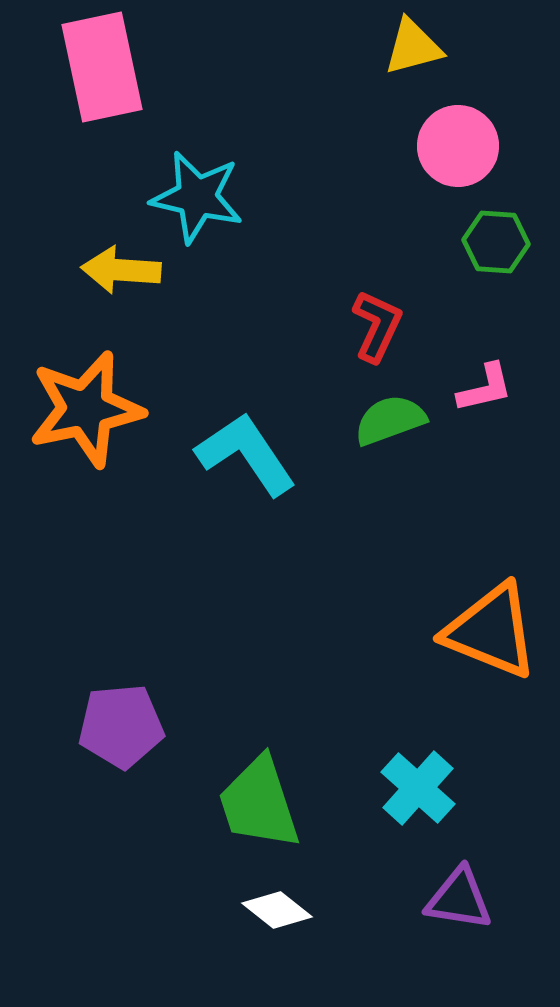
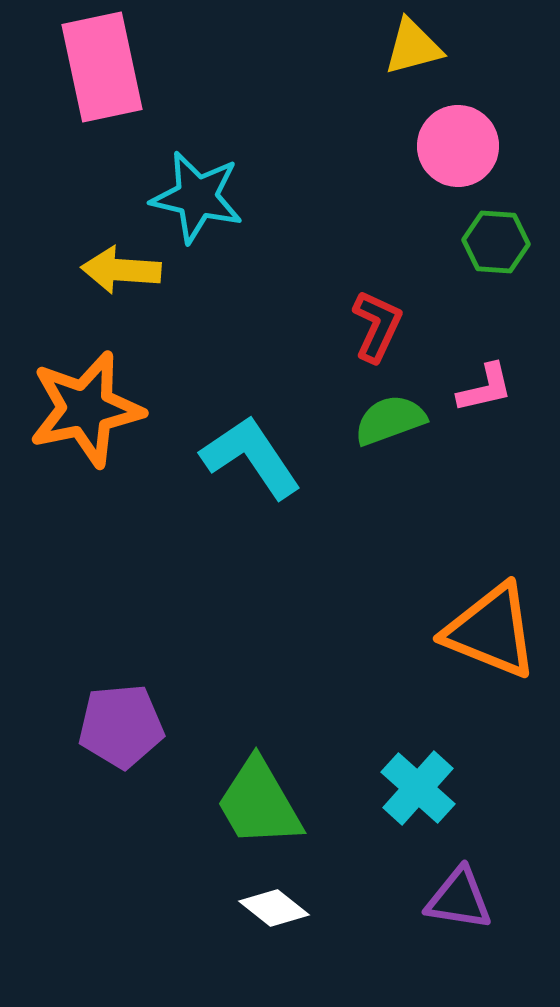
cyan L-shape: moved 5 px right, 3 px down
green trapezoid: rotated 12 degrees counterclockwise
white diamond: moved 3 px left, 2 px up
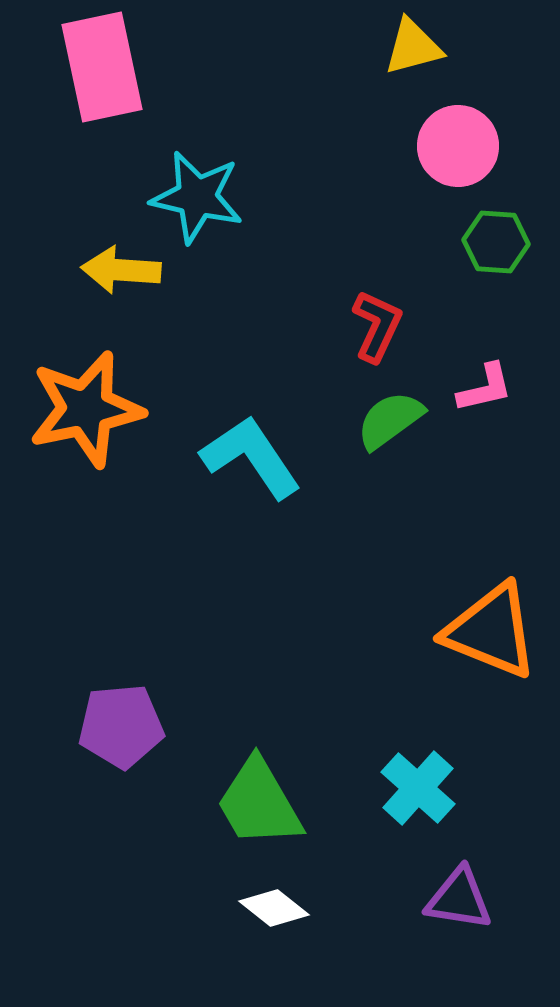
green semicircle: rotated 16 degrees counterclockwise
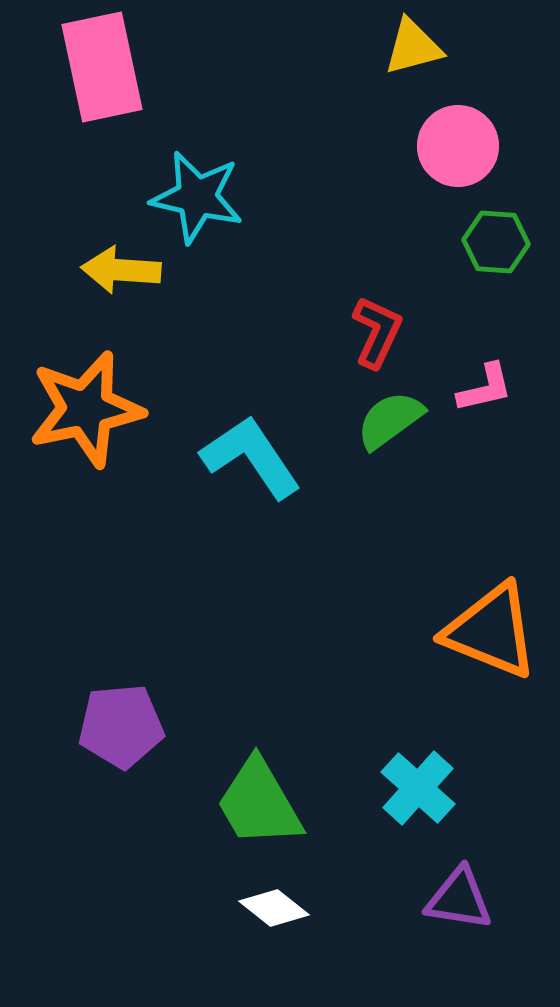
red L-shape: moved 6 px down
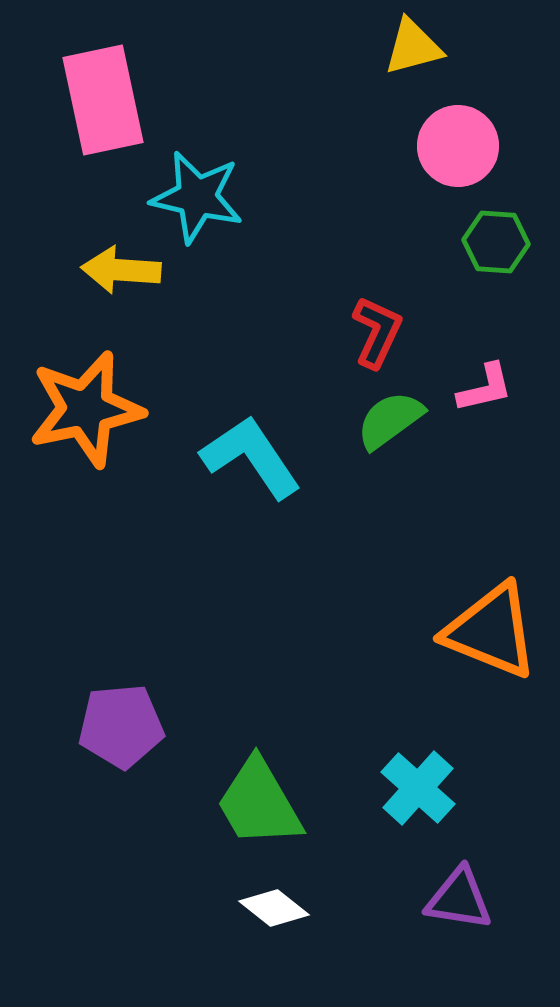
pink rectangle: moved 1 px right, 33 px down
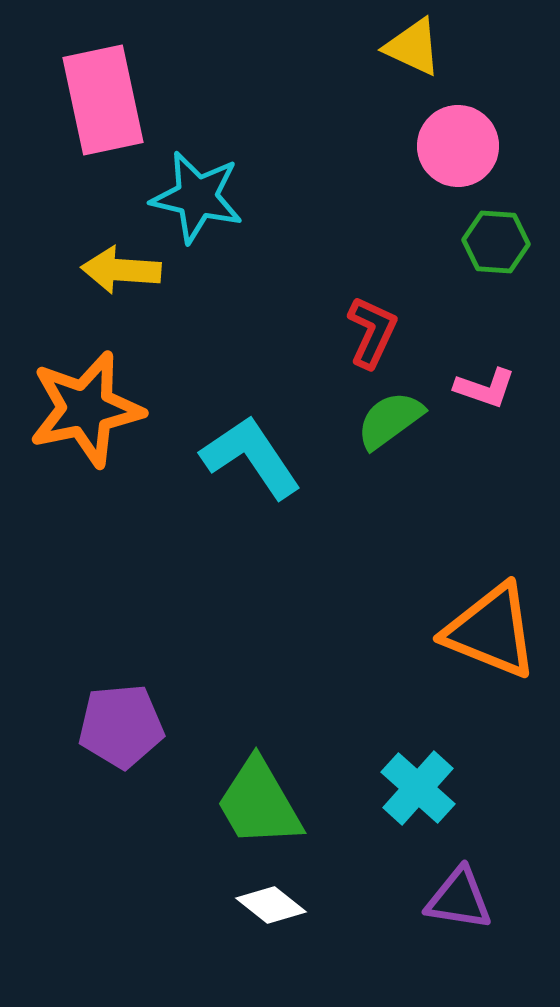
yellow triangle: rotated 40 degrees clockwise
red L-shape: moved 5 px left
pink L-shape: rotated 32 degrees clockwise
white diamond: moved 3 px left, 3 px up
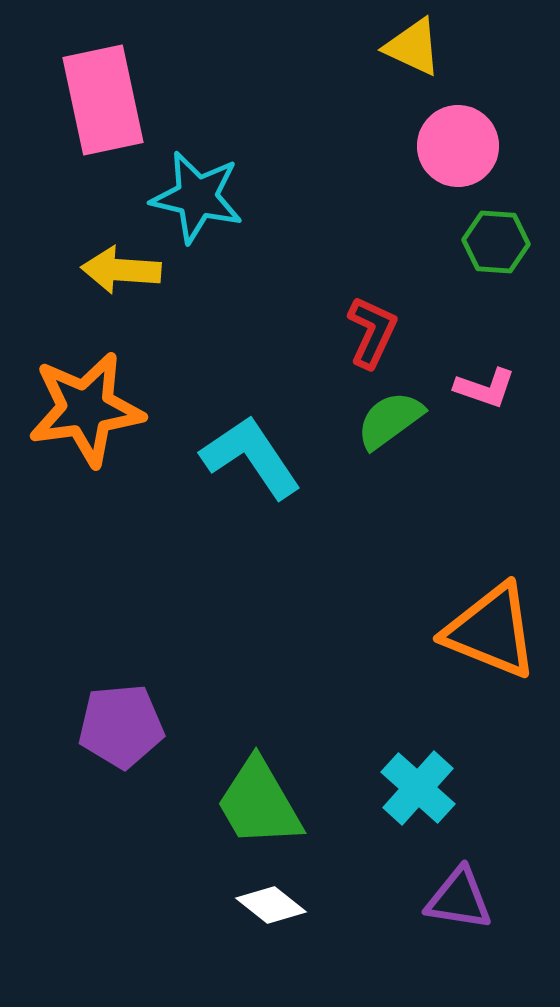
orange star: rotated 4 degrees clockwise
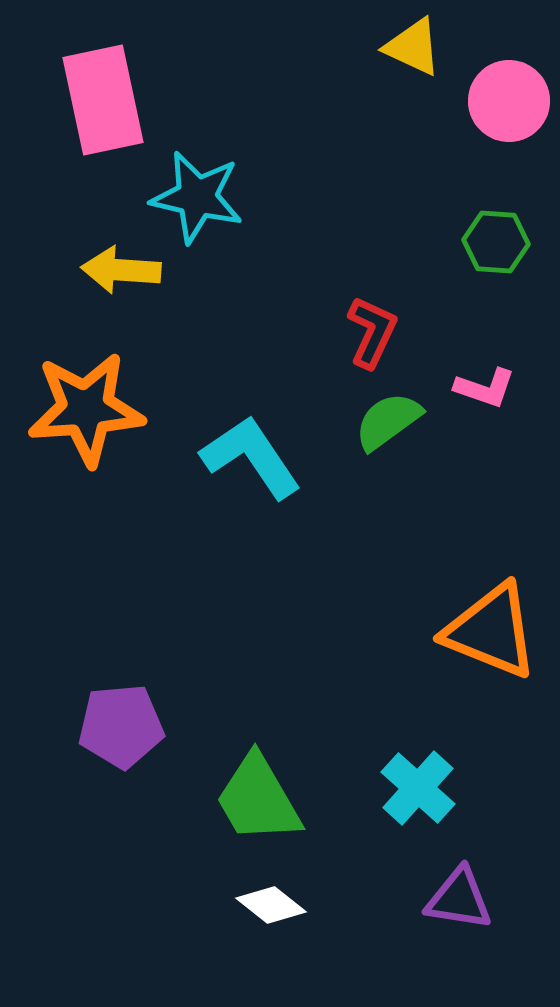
pink circle: moved 51 px right, 45 px up
orange star: rotated 4 degrees clockwise
green semicircle: moved 2 px left, 1 px down
green trapezoid: moved 1 px left, 4 px up
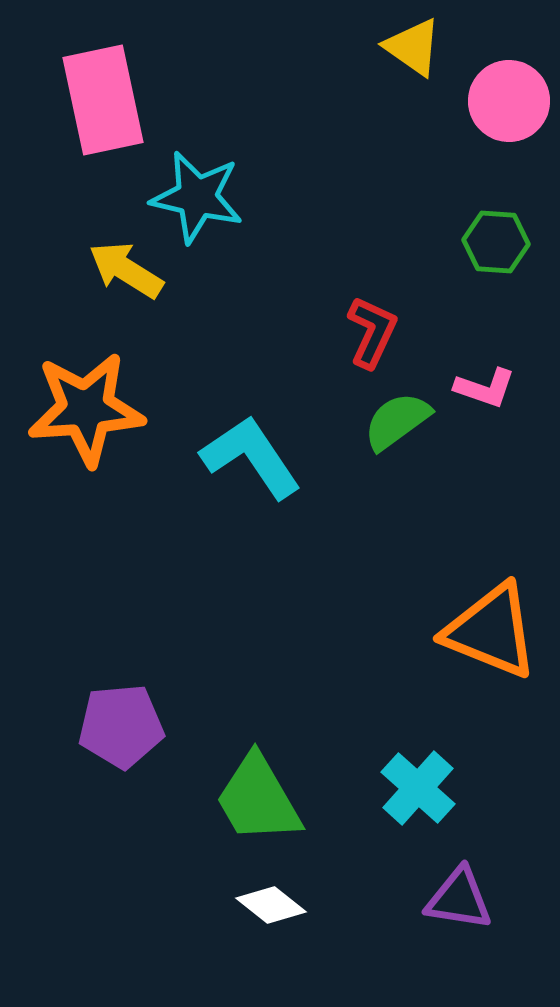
yellow triangle: rotated 10 degrees clockwise
yellow arrow: moved 5 px right; rotated 28 degrees clockwise
green semicircle: moved 9 px right
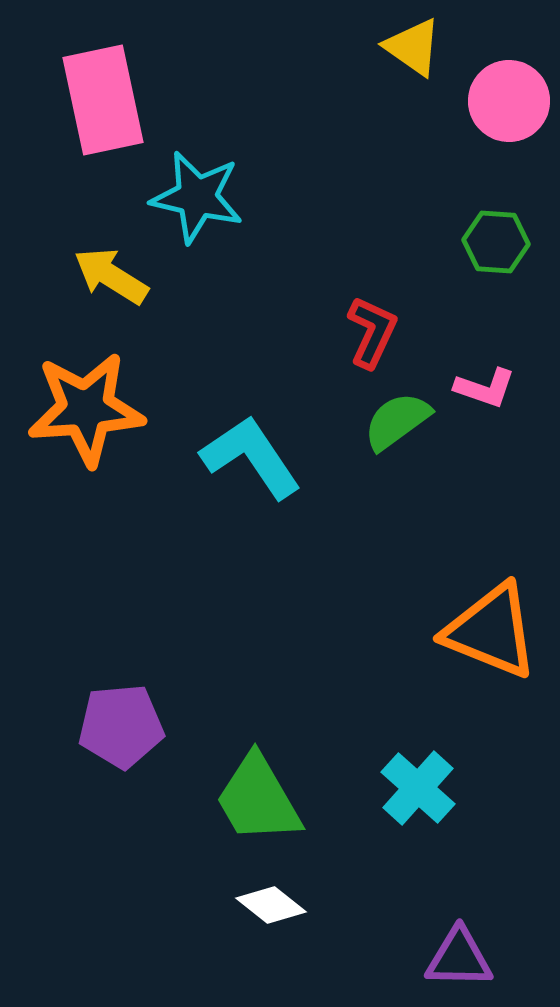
yellow arrow: moved 15 px left, 6 px down
purple triangle: moved 59 px down; rotated 8 degrees counterclockwise
